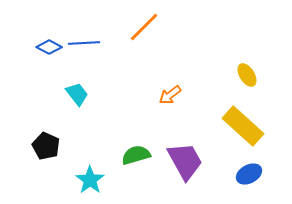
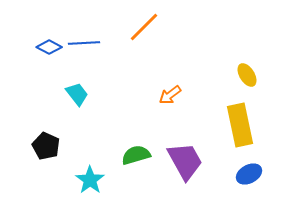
yellow rectangle: moved 3 px left, 1 px up; rotated 36 degrees clockwise
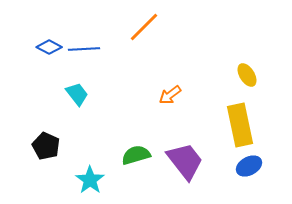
blue line: moved 6 px down
purple trapezoid: rotated 9 degrees counterclockwise
blue ellipse: moved 8 px up
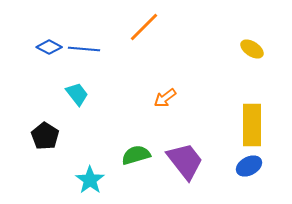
blue line: rotated 8 degrees clockwise
yellow ellipse: moved 5 px right, 26 px up; rotated 25 degrees counterclockwise
orange arrow: moved 5 px left, 3 px down
yellow rectangle: moved 12 px right; rotated 12 degrees clockwise
black pentagon: moved 1 px left, 10 px up; rotated 8 degrees clockwise
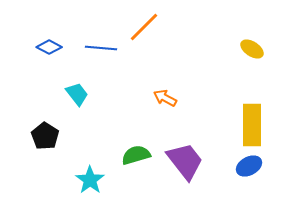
blue line: moved 17 px right, 1 px up
orange arrow: rotated 65 degrees clockwise
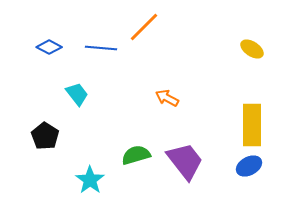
orange arrow: moved 2 px right
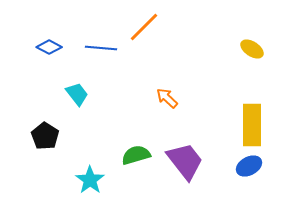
orange arrow: rotated 15 degrees clockwise
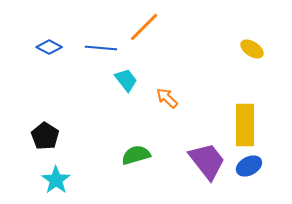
cyan trapezoid: moved 49 px right, 14 px up
yellow rectangle: moved 7 px left
purple trapezoid: moved 22 px right
cyan star: moved 34 px left
